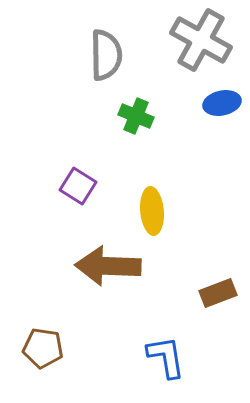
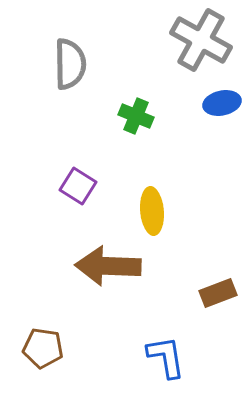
gray semicircle: moved 36 px left, 9 px down
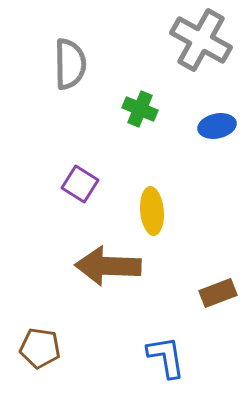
blue ellipse: moved 5 px left, 23 px down
green cross: moved 4 px right, 7 px up
purple square: moved 2 px right, 2 px up
brown pentagon: moved 3 px left
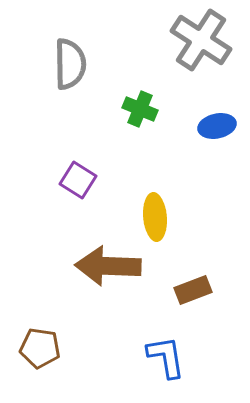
gray cross: rotated 4 degrees clockwise
purple square: moved 2 px left, 4 px up
yellow ellipse: moved 3 px right, 6 px down
brown rectangle: moved 25 px left, 3 px up
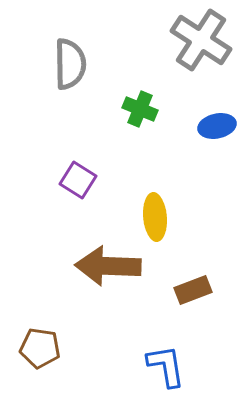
blue L-shape: moved 9 px down
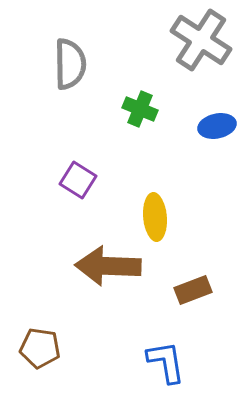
blue L-shape: moved 4 px up
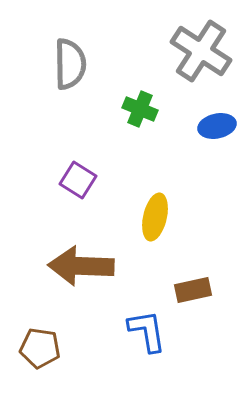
gray cross: moved 11 px down
yellow ellipse: rotated 18 degrees clockwise
brown arrow: moved 27 px left
brown rectangle: rotated 9 degrees clockwise
blue L-shape: moved 19 px left, 31 px up
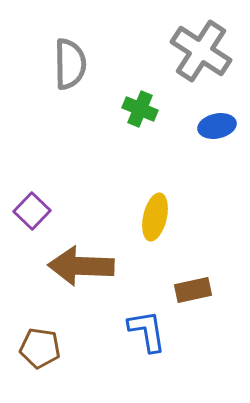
purple square: moved 46 px left, 31 px down; rotated 12 degrees clockwise
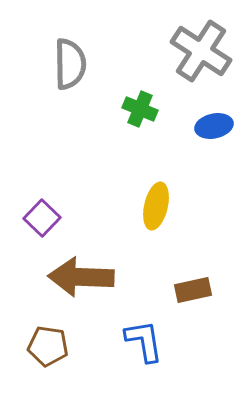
blue ellipse: moved 3 px left
purple square: moved 10 px right, 7 px down
yellow ellipse: moved 1 px right, 11 px up
brown arrow: moved 11 px down
blue L-shape: moved 3 px left, 10 px down
brown pentagon: moved 8 px right, 2 px up
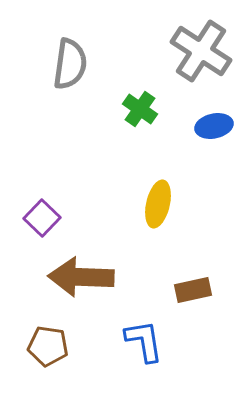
gray semicircle: rotated 9 degrees clockwise
green cross: rotated 12 degrees clockwise
yellow ellipse: moved 2 px right, 2 px up
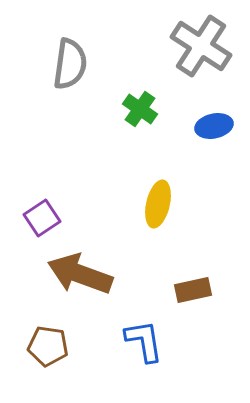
gray cross: moved 5 px up
purple square: rotated 12 degrees clockwise
brown arrow: moved 1 px left, 3 px up; rotated 18 degrees clockwise
